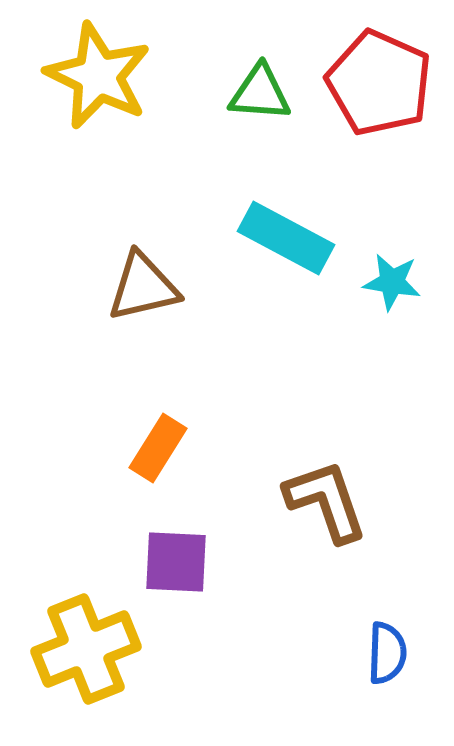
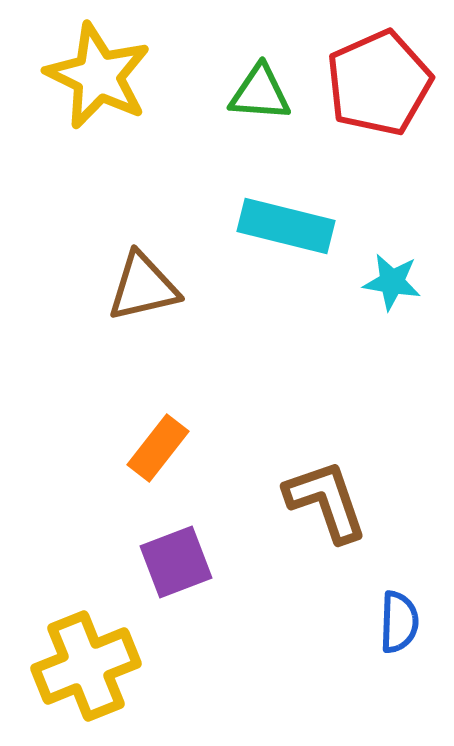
red pentagon: rotated 24 degrees clockwise
cyan rectangle: moved 12 px up; rotated 14 degrees counterclockwise
orange rectangle: rotated 6 degrees clockwise
purple square: rotated 24 degrees counterclockwise
yellow cross: moved 17 px down
blue semicircle: moved 12 px right, 31 px up
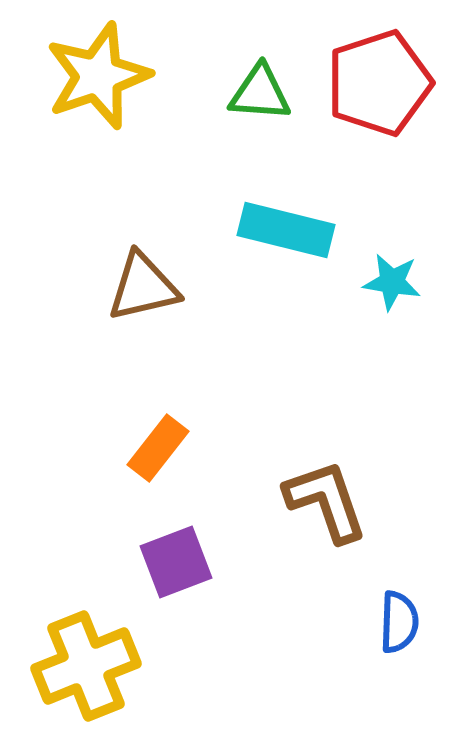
yellow star: rotated 27 degrees clockwise
red pentagon: rotated 6 degrees clockwise
cyan rectangle: moved 4 px down
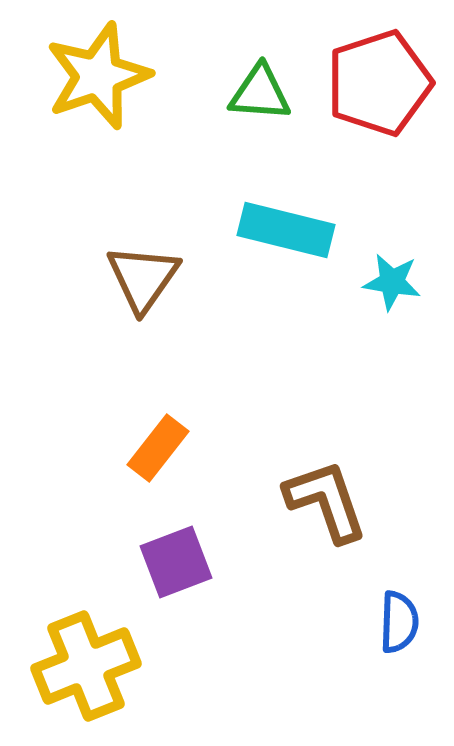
brown triangle: moved 9 px up; rotated 42 degrees counterclockwise
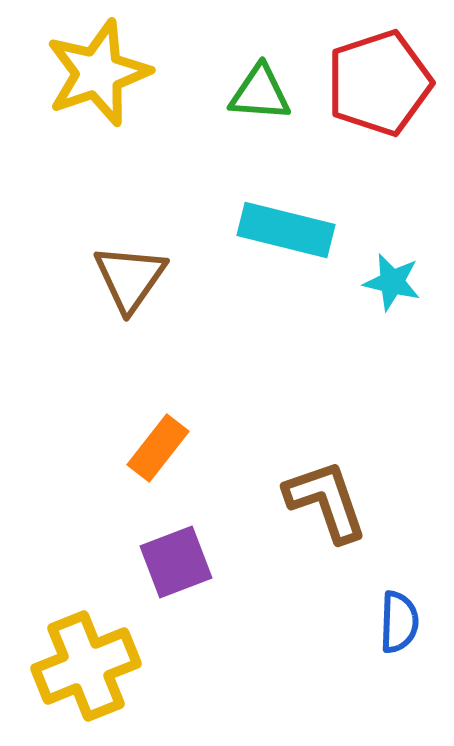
yellow star: moved 3 px up
brown triangle: moved 13 px left
cyan star: rotated 4 degrees clockwise
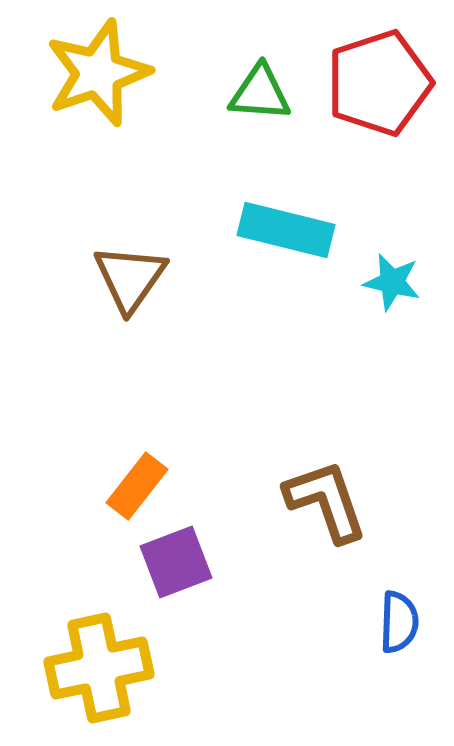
orange rectangle: moved 21 px left, 38 px down
yellow cross: moved 13 px right, 2 px down; rotated 10 degrees clockwise
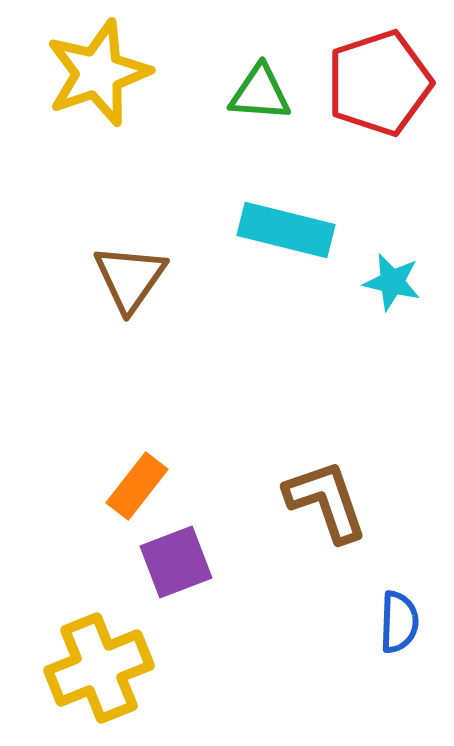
yellow cross: rotated 10 degrees counterclockwise
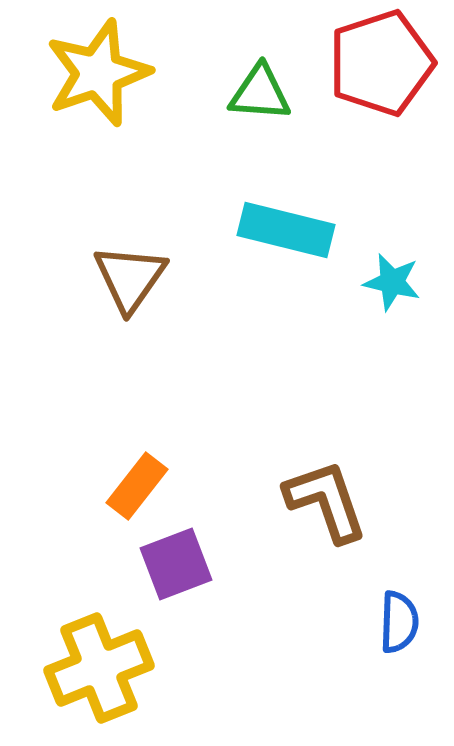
red pentagon: moved 2 px right, 20 px up
purple square: moved 2 px down
